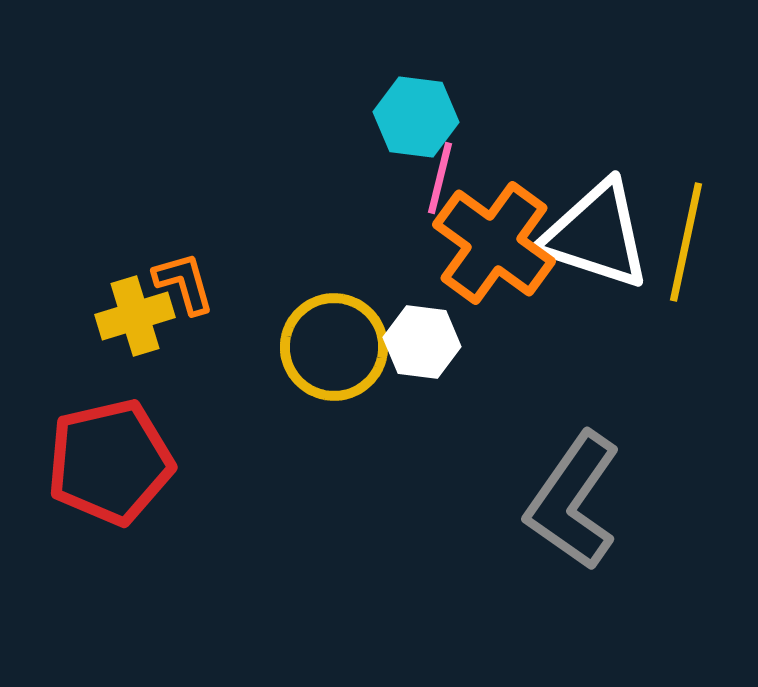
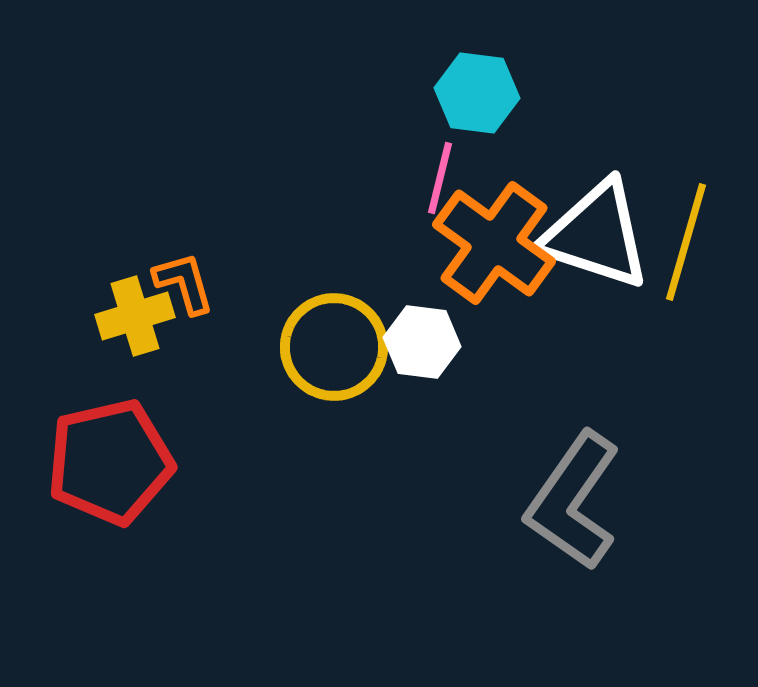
cyan hexagon: moved 61 px right, 24 px up
yellow line: rotated 4 degrees clockwise
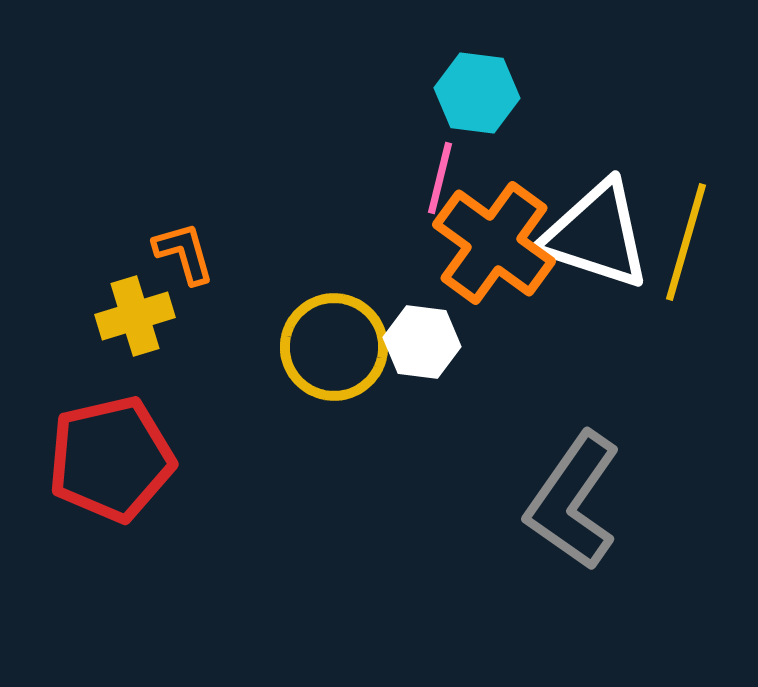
orange L-shape: moved 30 px up
red pentagon: moved 1 px right, 3 px up
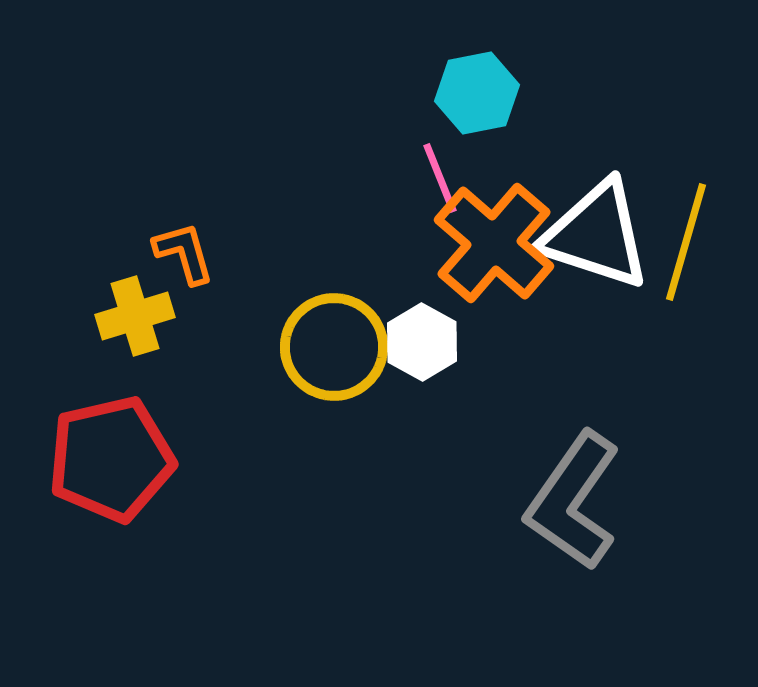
cyan hexagon: rotated 18 degrees counterclockwise
pink line: rotated 36 degrees counterclockwise
orange cross: rotated 5 degrees clockwise
white hexagon: rotated 22 degrees clockwise
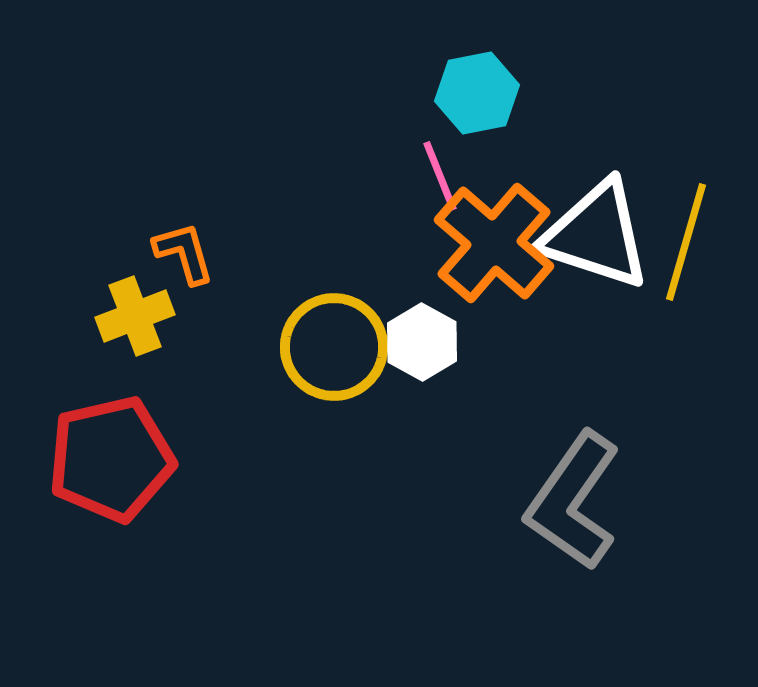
pink line: moved 2 px up
yellow cross: rotated 4 degrees counterclockwise
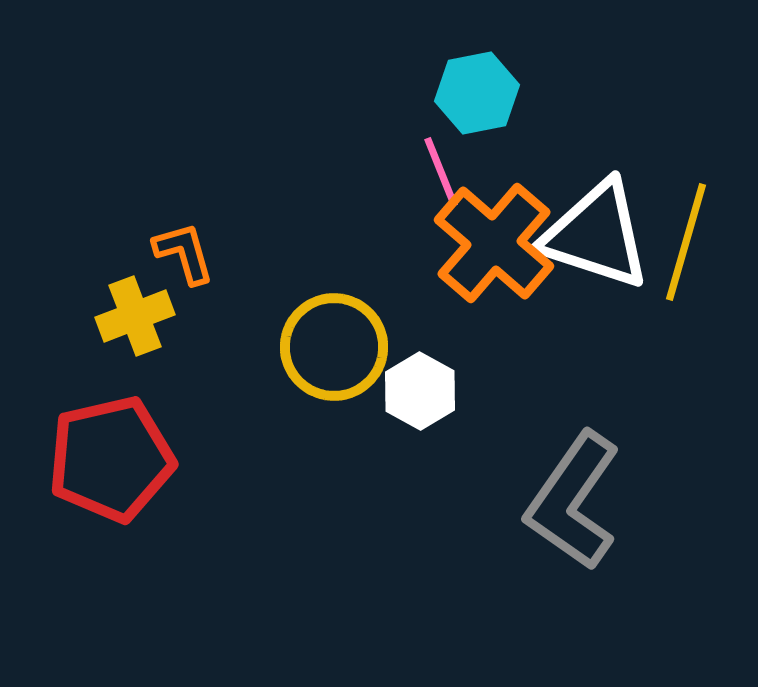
pink line: moved 1 px right, 4 px up
white hexagon: moved 2 px left, 49 px down
